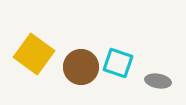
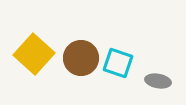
yellow square: rotated 6 degrees clockwise
brown circle: moved 9 px up
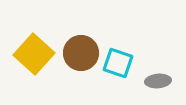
brown circle: moved 5 px up
gray ellipse: rotated 15 degrees counterclockwise
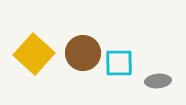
brown circle: moved 2 px right
cyan square: moved 1 px right; rotated 20 degrees counterclockwise
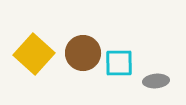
gray ellipse: moved 2 px left
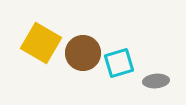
yellow square: moved 7 px right, 11 px up; rotated 12 degrees counterclockwise
cyan square: rotated 16 degrees counterclockwise
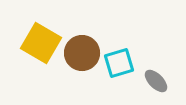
brown circle: moved 1 px left
gray ellipse: rotated 50 degrees clockwise
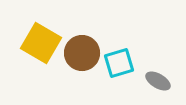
gray ellipse: moved 2 px right; rotated 15 degrees counterclockwise
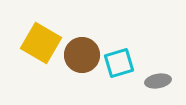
brown circle: moved 2 px down
gray ellipse: rotated 40 degrees counterclockwise
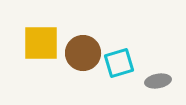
yellow square: rotated 30 degrees counterclockwise
brown circle: moved 1 px right, 2 px up
